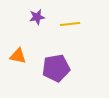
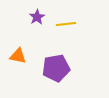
purple star: rotated 21 degrees counterclockwise
yellow line: moved 4 px left
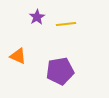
orange triangle: rotated 12 degrees clockwise
purple pentagon: moved 4 px right, 3 px down
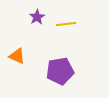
orange triangle: moved 1 px left
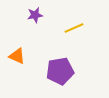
purple star: moved 2 px left, 2 px up; rotated 21 degrees clockwise
yellow line: moved 8 px right, 4 px down; rotated 18 degrees counterclockwise
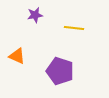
yellow line: rotated 30 degrees clockwise
purple pentagon: rotated 28 degrees clockwise
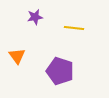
purple star: moved 2 px down
orange triangle: rotated 30 degrees clockwise
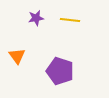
purple star: moved 1 px right, 1 px down
yellow line: moved 4 px left, 8 px up
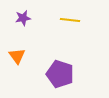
purple star: moved 13 px left
purple pentagon: moved 3 px down
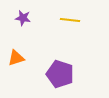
purple star: rotated 21 degrees clockwise
orange triangle: moved 1 px left, 2 px down; rotated 48 degrees clockwise
